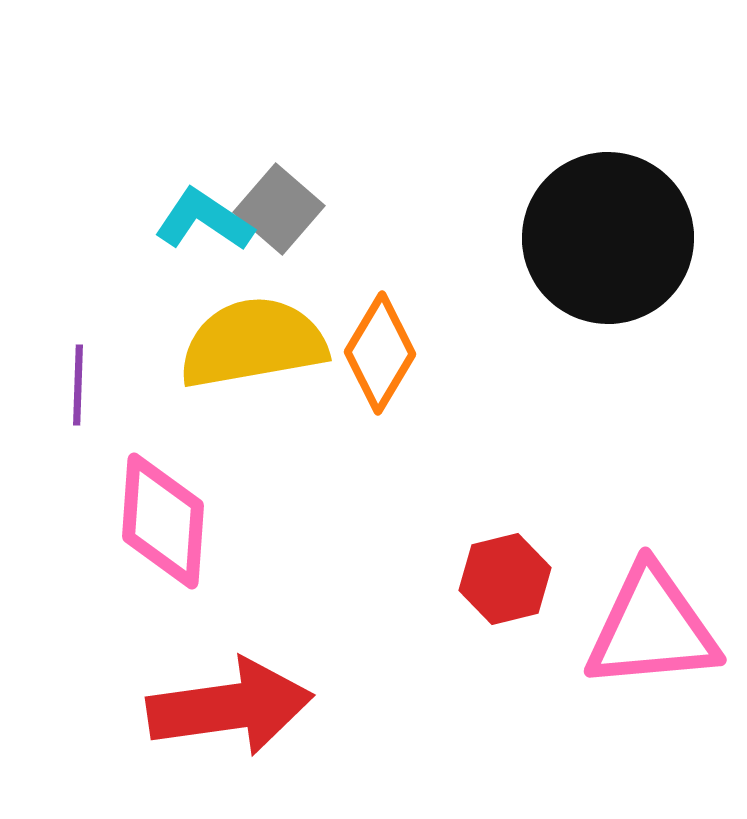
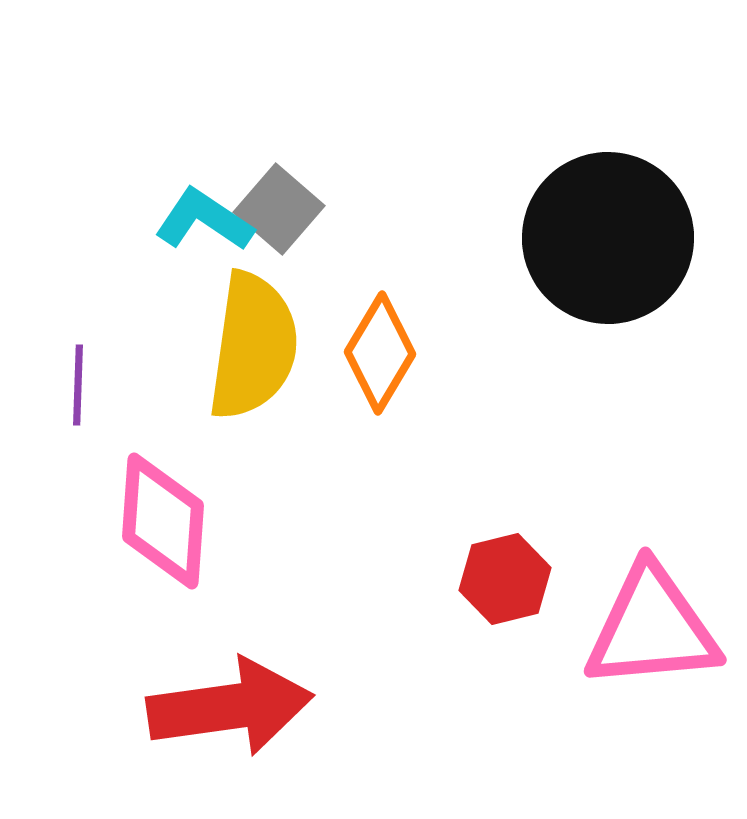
yellow semicircle: moved 3 px down; rotated 108 degrees clockwise
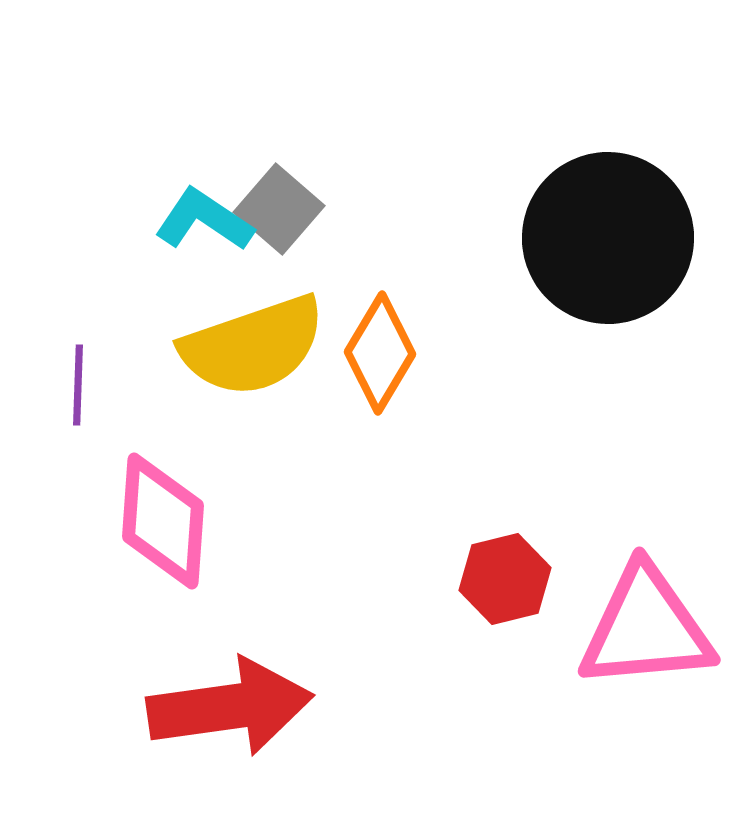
yellow semicircle: rotated 63 degrees clockwise
pink triangle: moved 6 px left
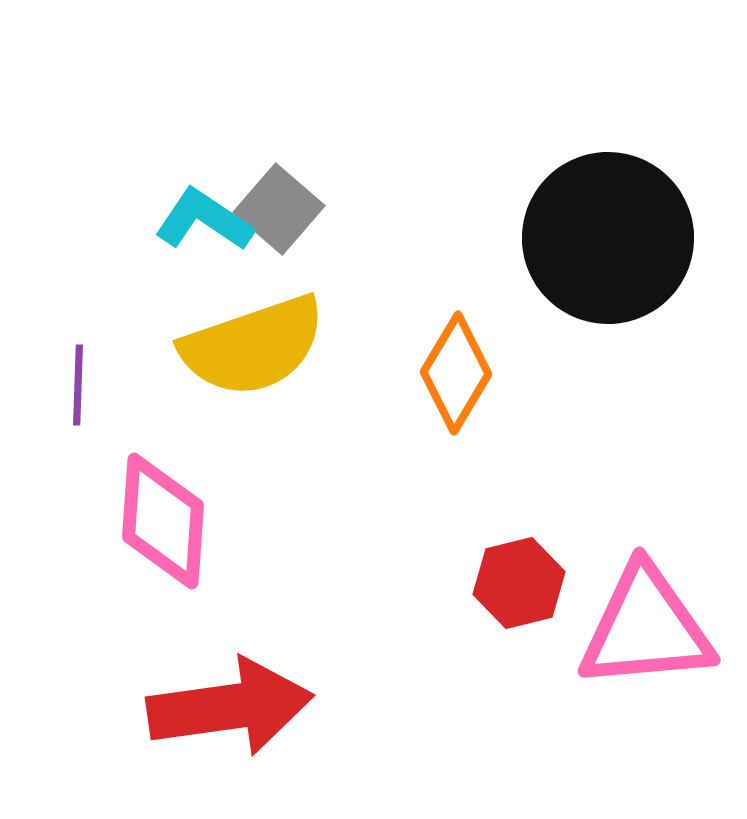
orange diamond: moved 76 px right, 20 px down
red hexagon: moved 14 px right, 4 px down
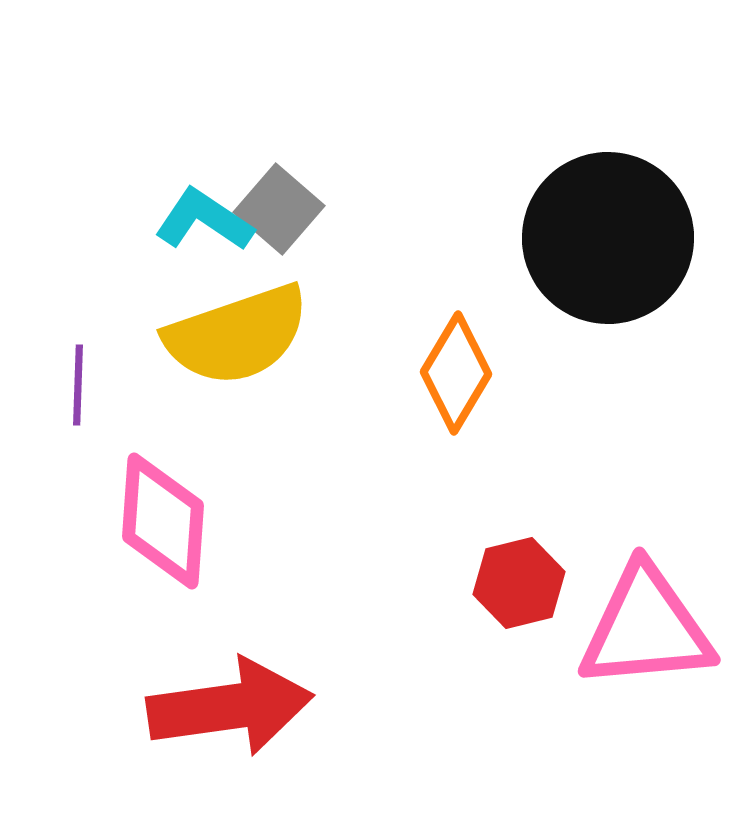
yellow semicircle: moved 16 px left, 11 px up
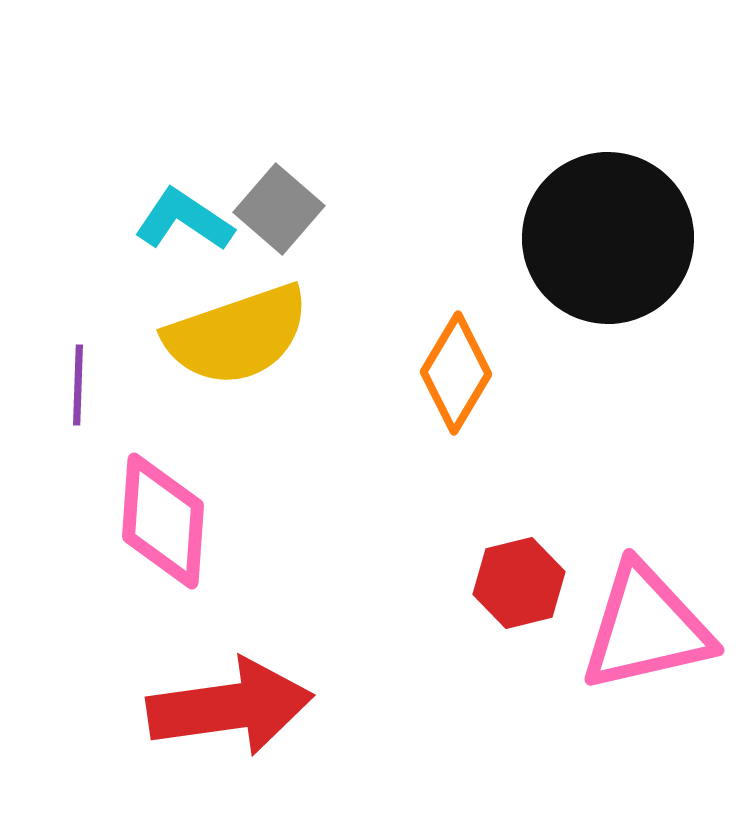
cyan L-shape: moved 20 px left
pink triangle: rotated 8 degrees counterclockwise
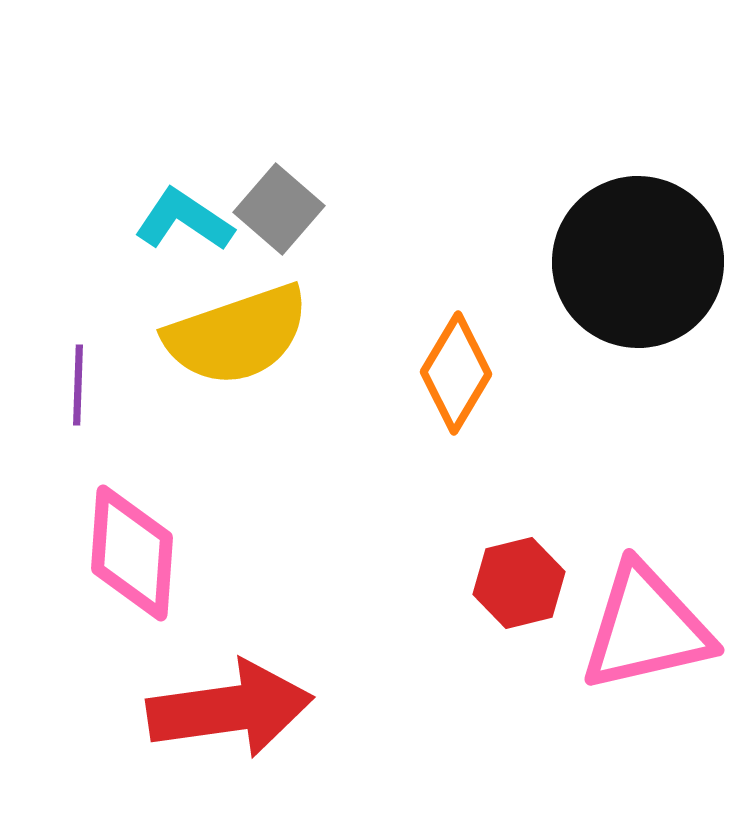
black circle: moved 30 px right, 24 px down
pink diamond: moved 31 px left, 32 px down
red arrow: moved 2 px down
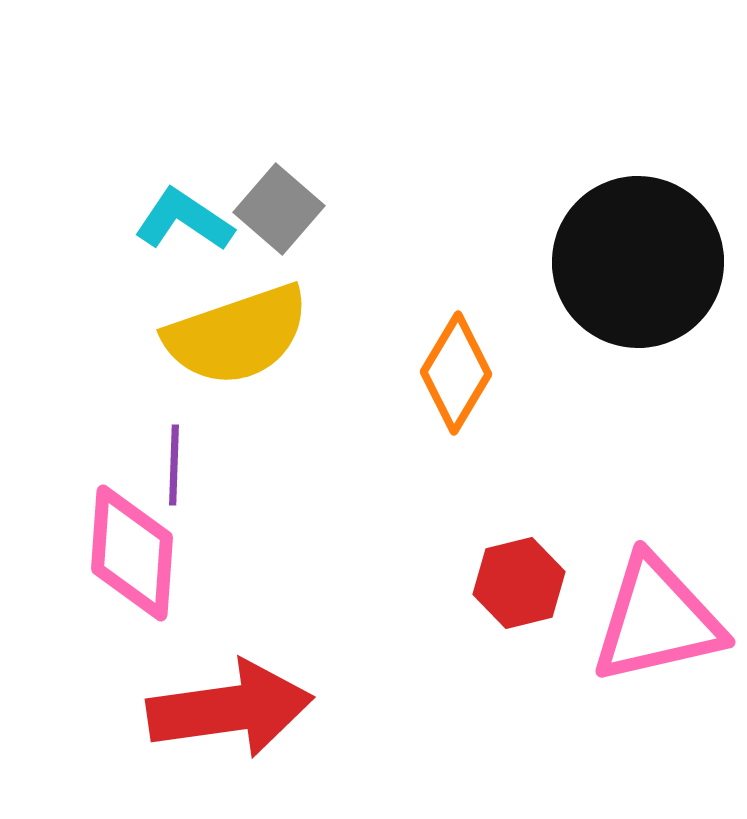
purple line: moved 96 px right, 80 px down
pink triangle: moved 11 px right, 8 px up
